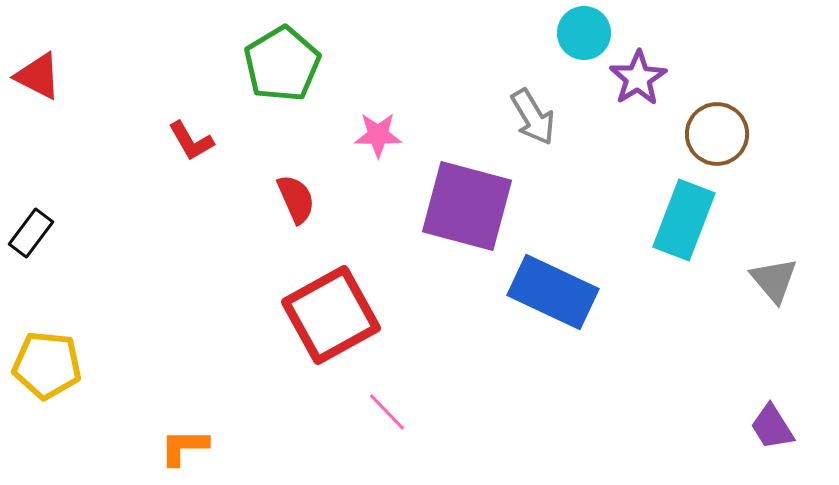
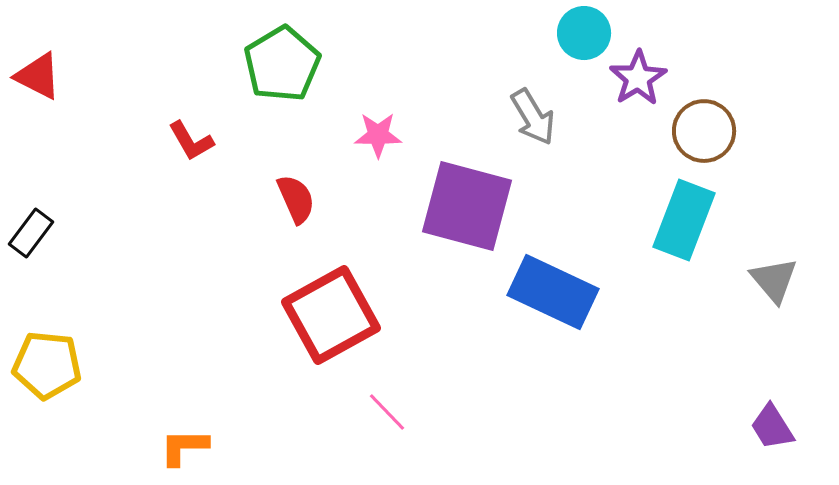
brown circle: moved 13 px left, 3 px up
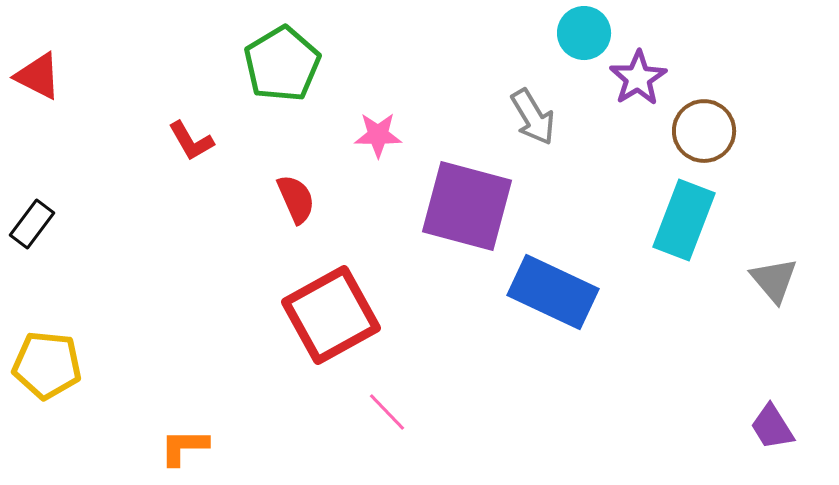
black rectangle: moved 1 px right, 9 px up
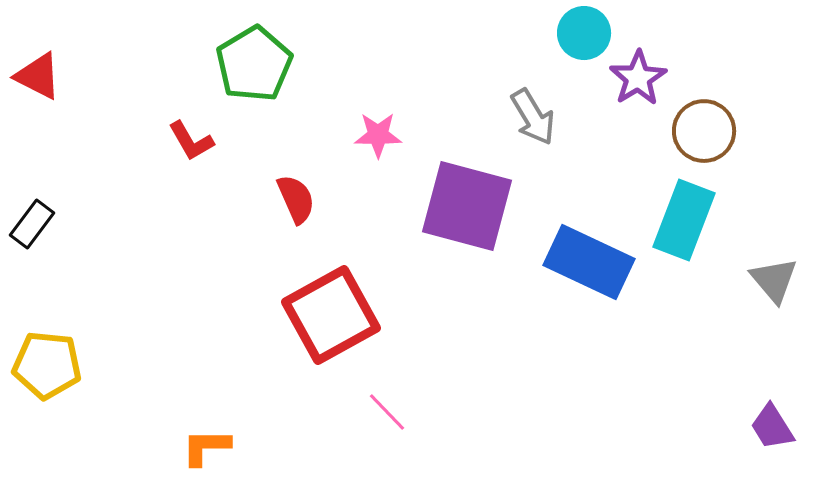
green pentagon: moved 28 px left
blue rectangle: moved 36 px right, 30 px up
orange L-shape: moved 22 px right
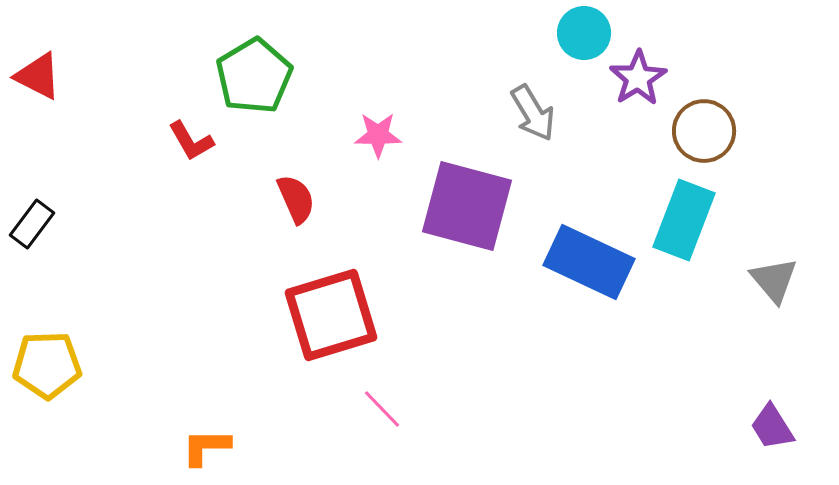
green pentagon: moved 12 px down
gray arrow: moved 4 px up
red square: rotated 12 degrees clockwise
yellow pentagon: rotated 8 degrees counterclockwise
pink line: moved 5 px left, 3 px up
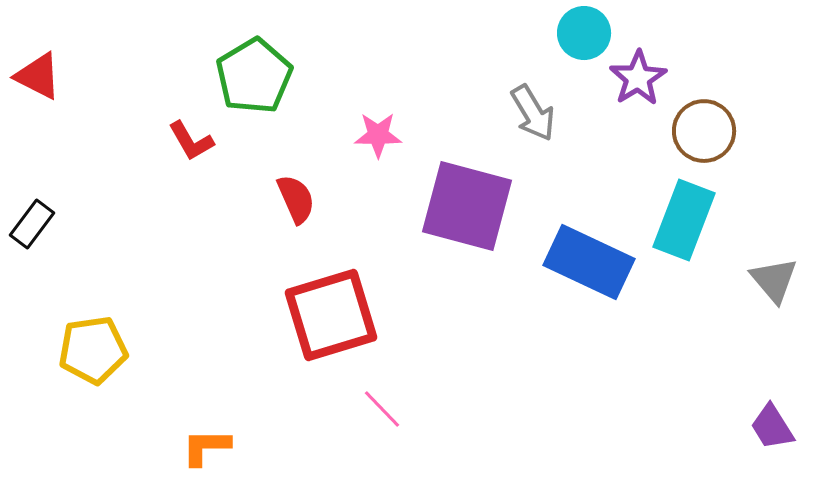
yellow pentagon: moved 46 px right, 15 px up; rotated 6 degrees counterclockwise
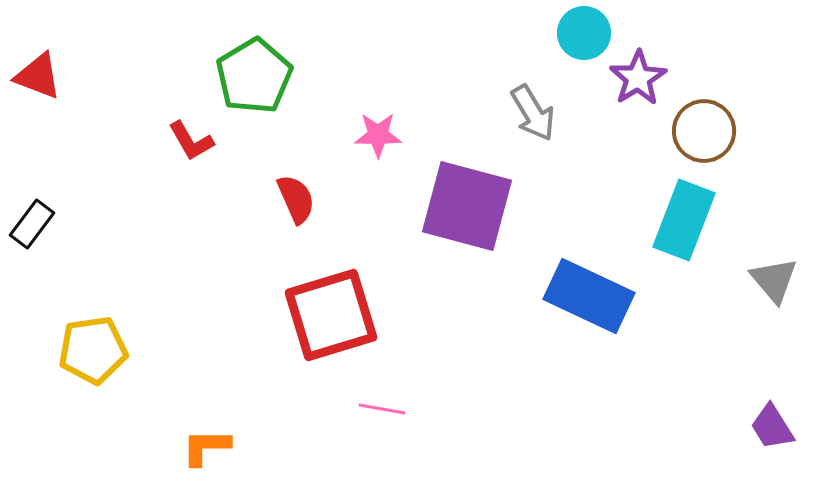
red triangle: rotated 6 degrees counterclockwise
blue rectangle: moved 34 px down
pink line: rotated 36 degrees counterclockwise
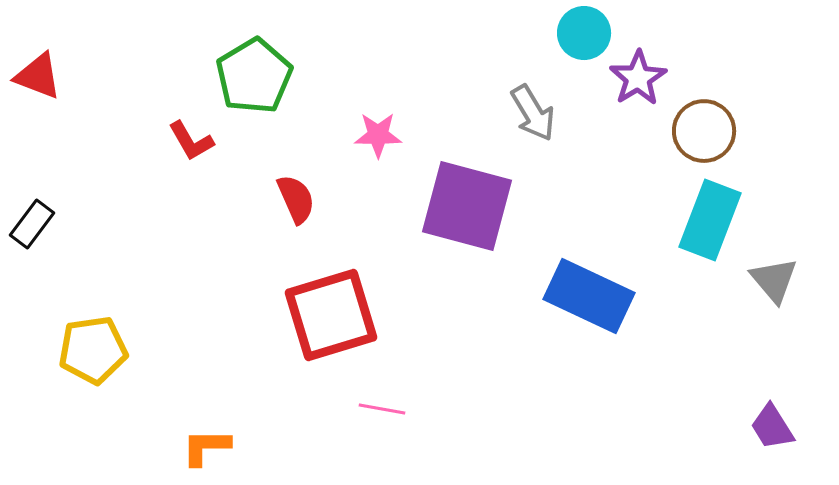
cyan rectangle: moved 26 px right
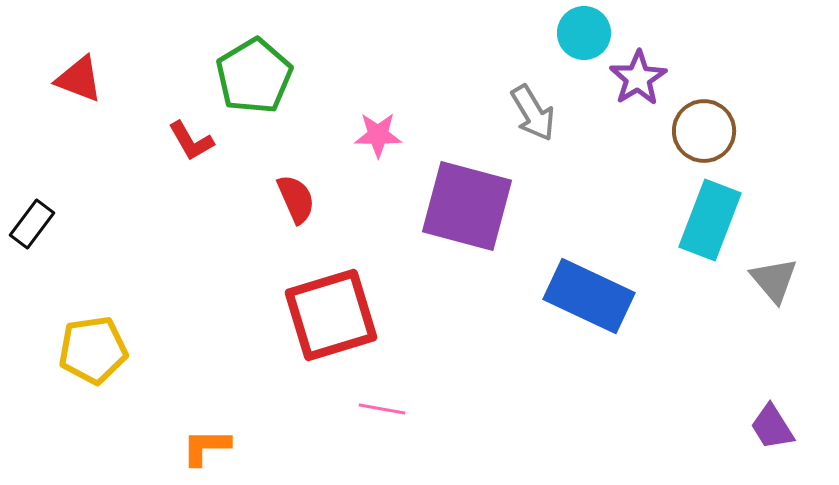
red triangle: moved 41 px right, 3 px down
